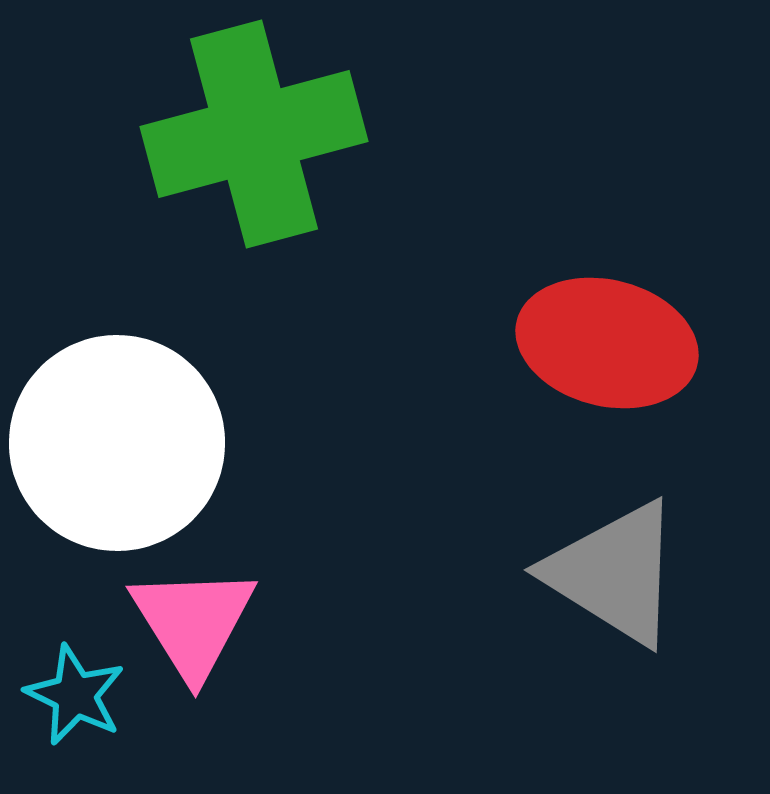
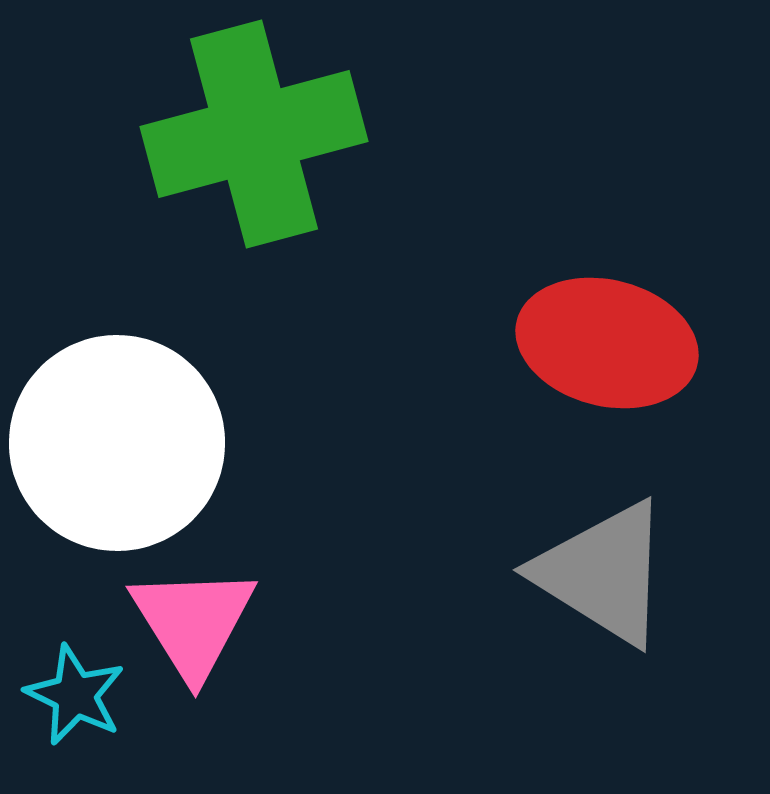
gray triangle: moved 11 px left
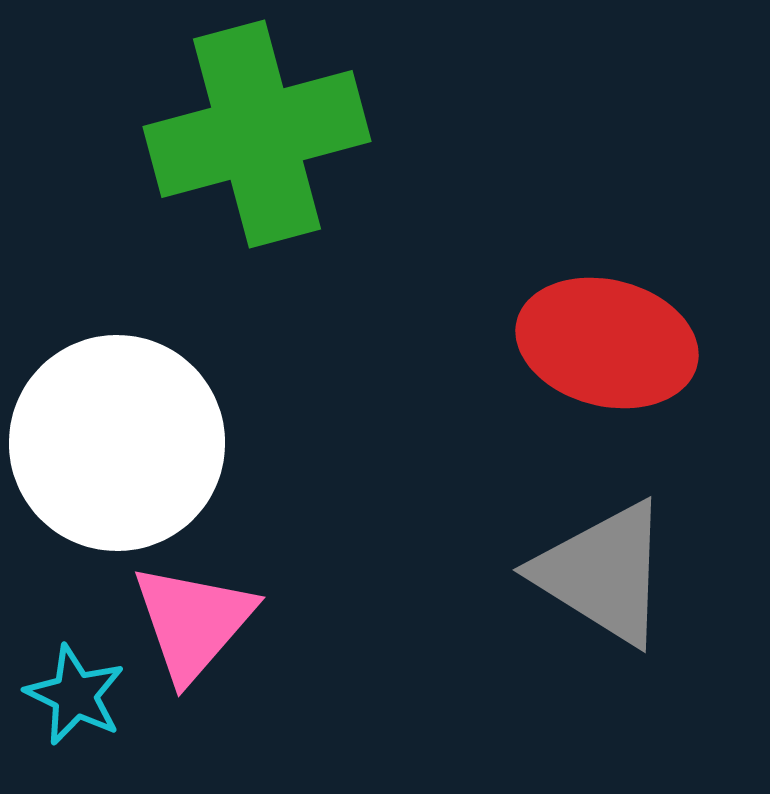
green cross: moved 3 px right
pink triangle: rotated 13 degrees clockwise
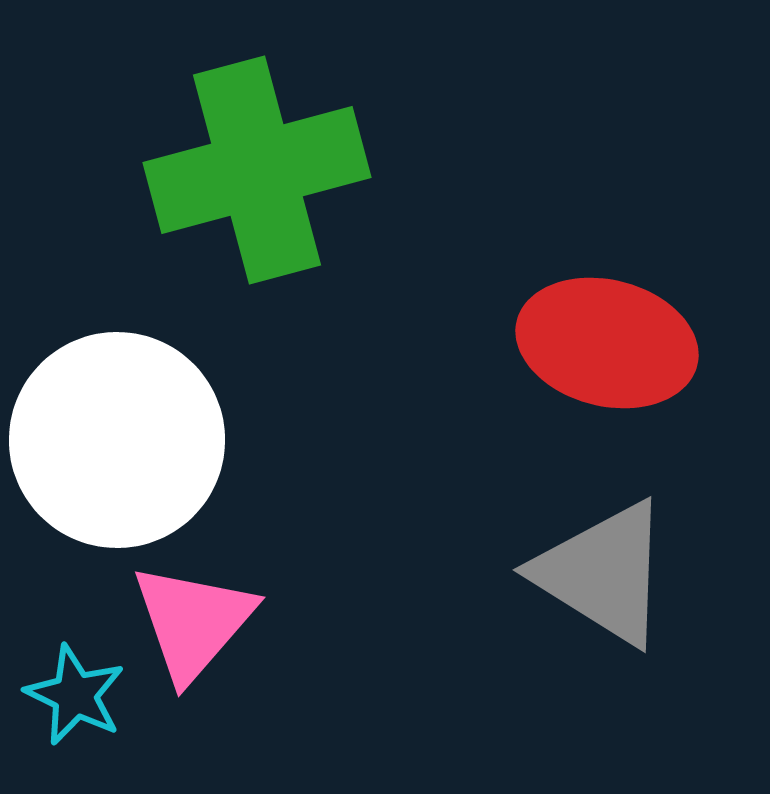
green cross: moved 36 px down
white circle: moved 3 px up
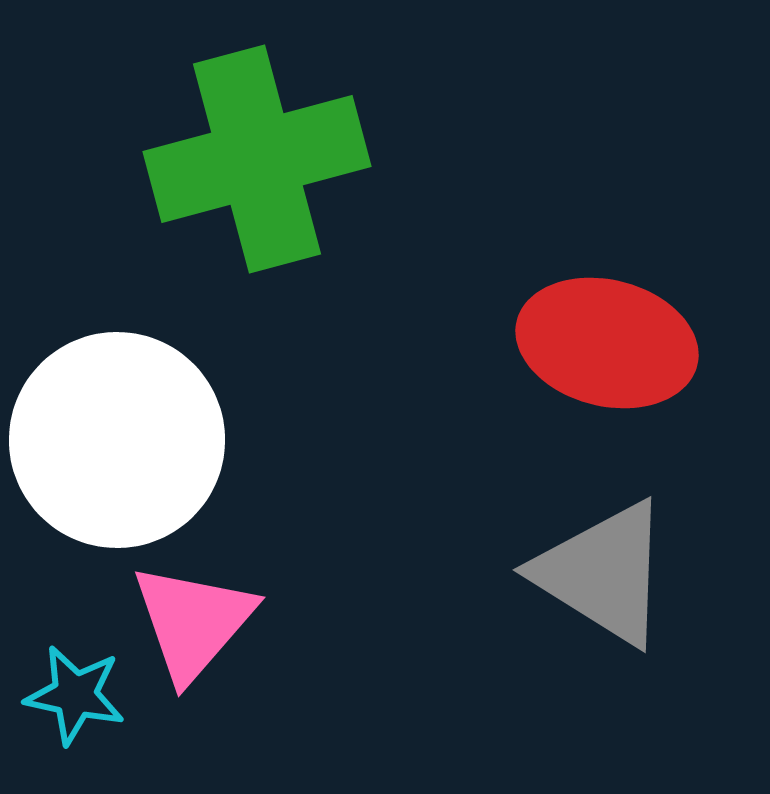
green cross: moved 11 px up
cyan star: rotated 14 degrees counterclockwise
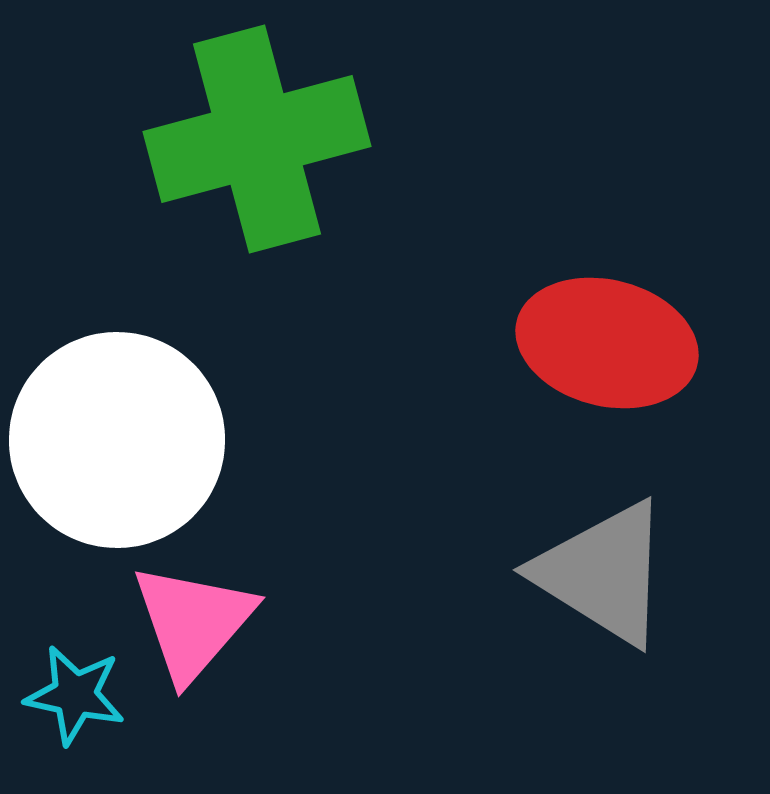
green cross: moved 20 px up
